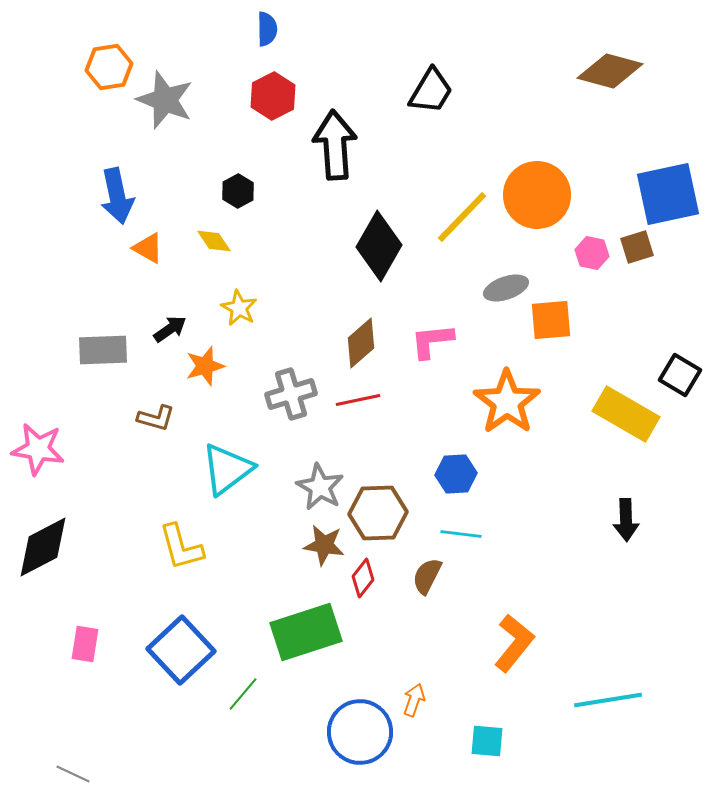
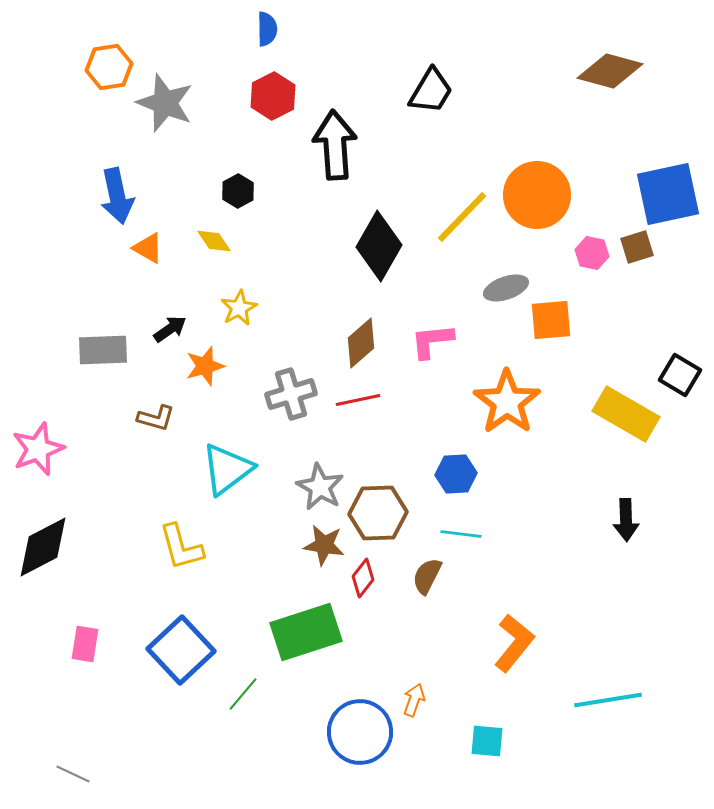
gray star at (165, 100): moved 3 px down
yellow star at (239, 308): rotated 15 degrees clockwise
pink star at (38, 449): rotated 30 degrees counterclockwise
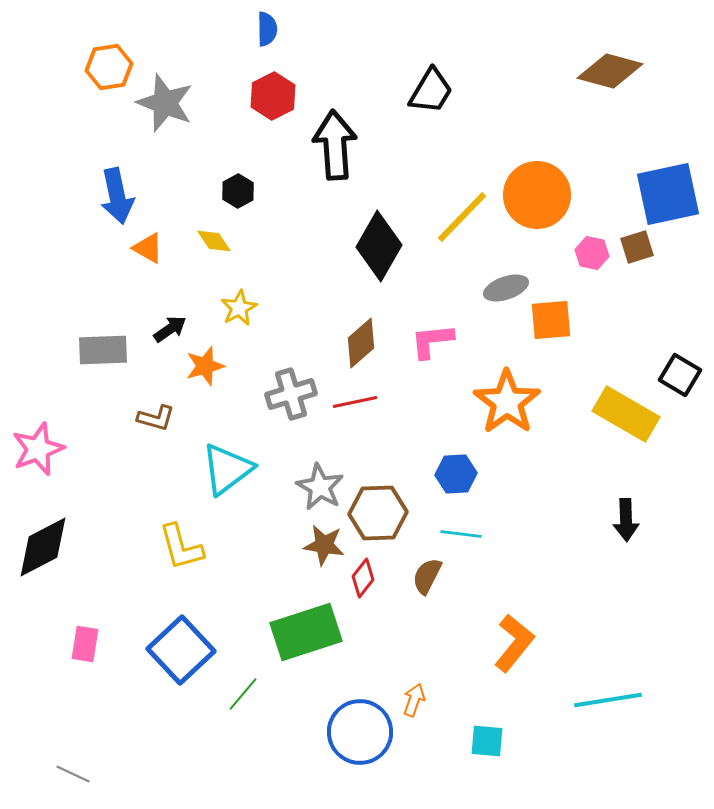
red line at (358, 400): moved 3 px left, 2 px down
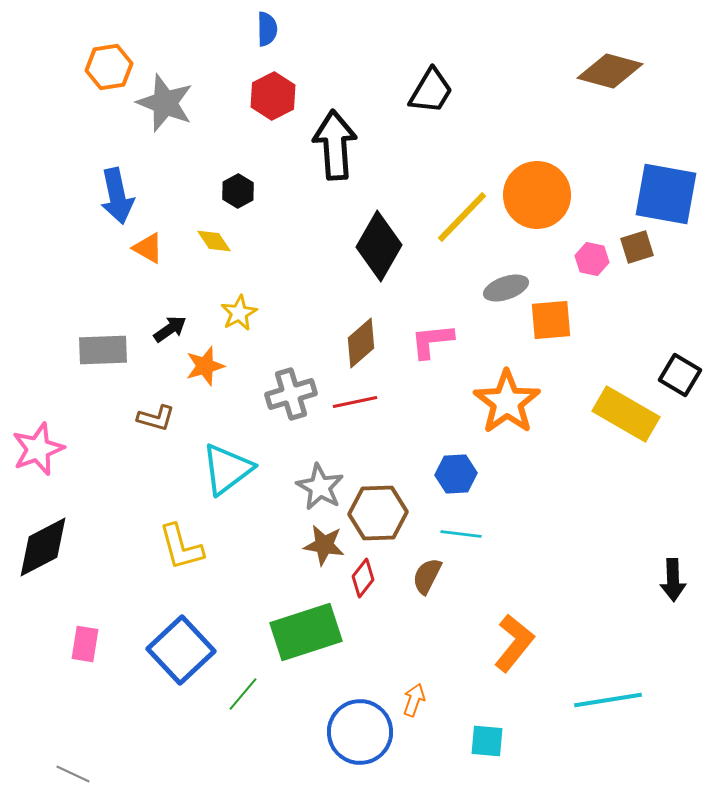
blue square at (668, 194): moved 2 px left; rotated 22 degrees clockwise
pink hexagon at (592, 253): moved 6 px down
yellow star at (239, 308): moved 5 px down
black arrow at (626, 520): moved 47 px right, 60 px down
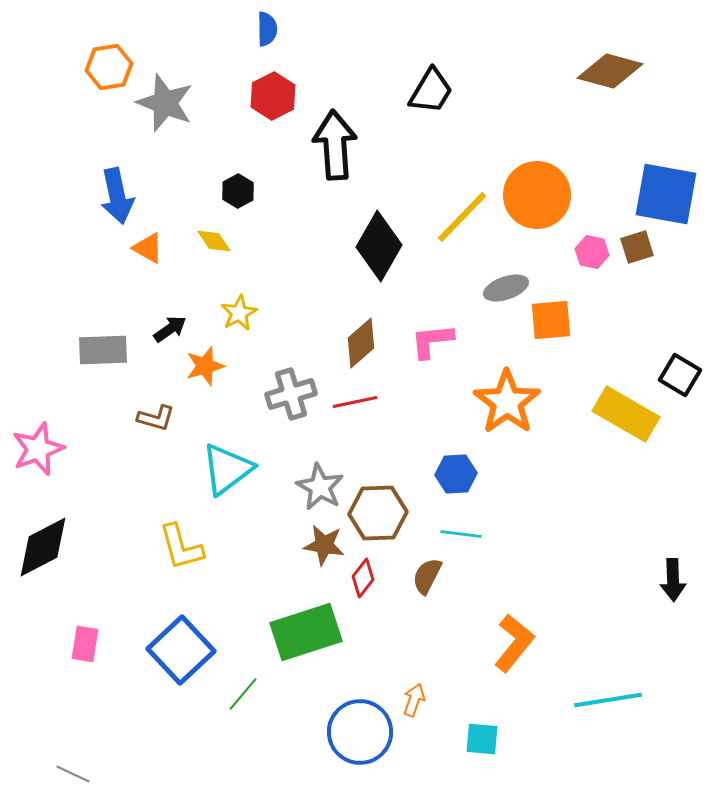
pink hexagon at (592, 259): moved 7 px up
cyan square at (487, 741): moved 5 px left, 2 px up
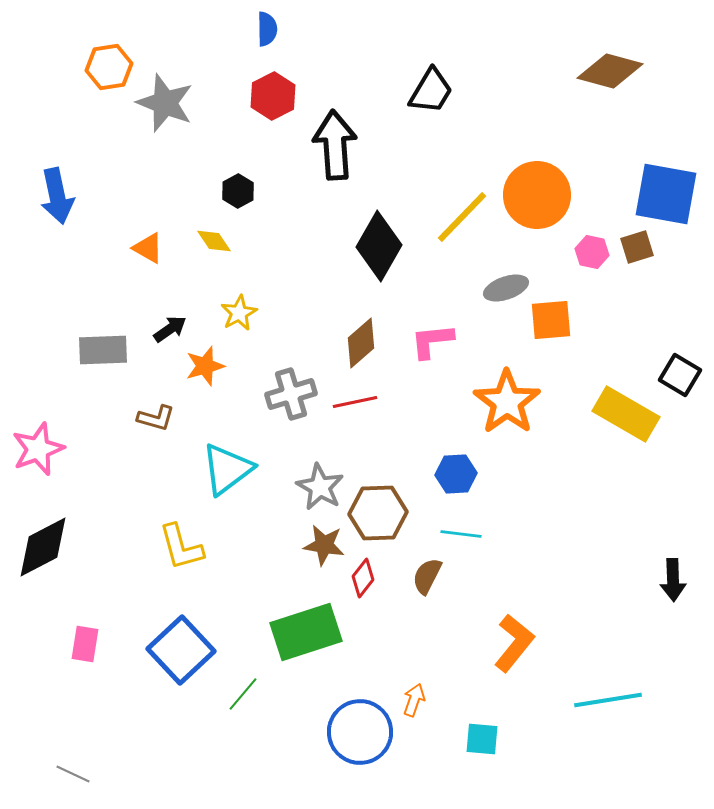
blue arrow at (117, 196): moved 60 px left
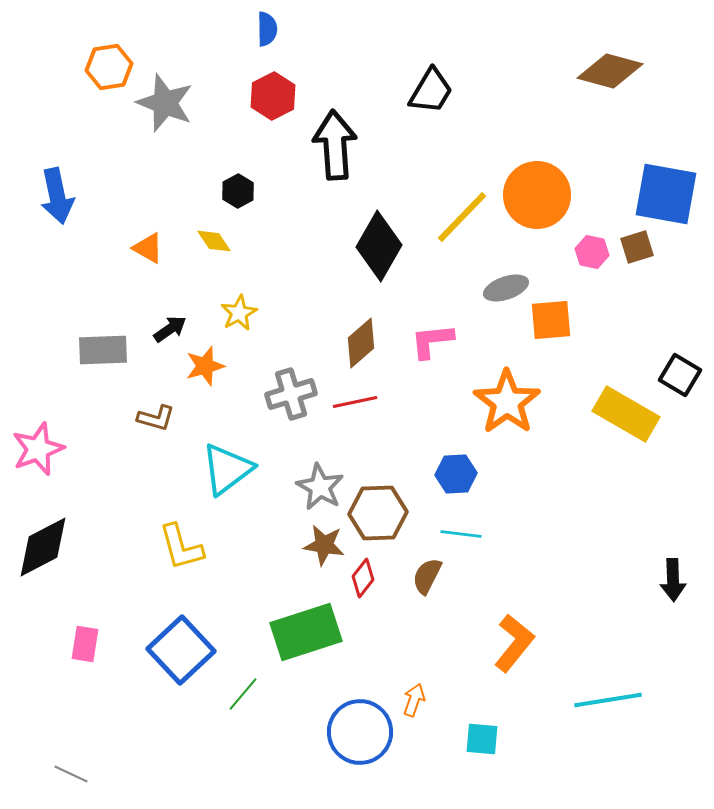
gray line at (73, 774): moved 2 px left
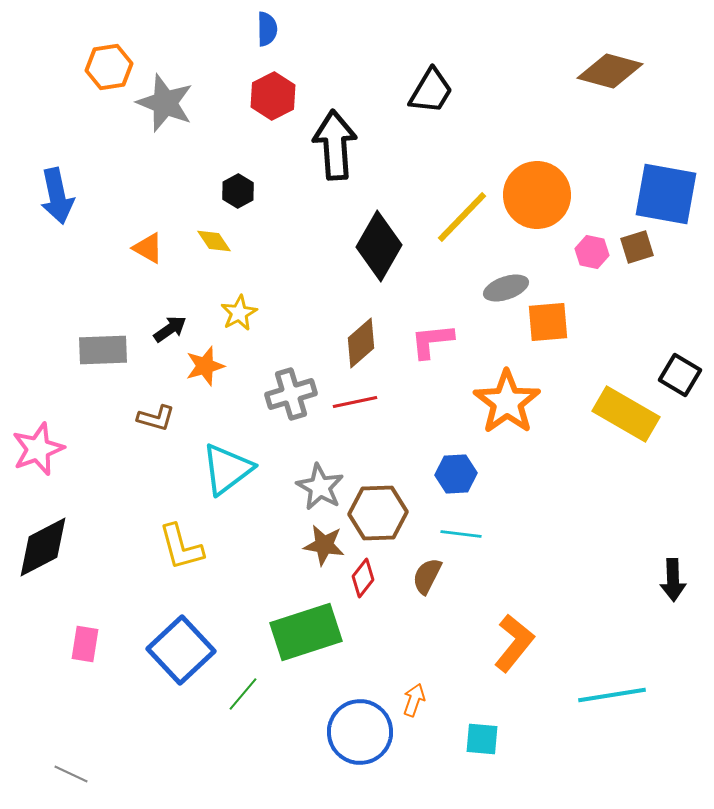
orange square at (551, 320): moved 3 px left, 2 px down
cyan line at (608, 700): moved 4 px right, 5 px up
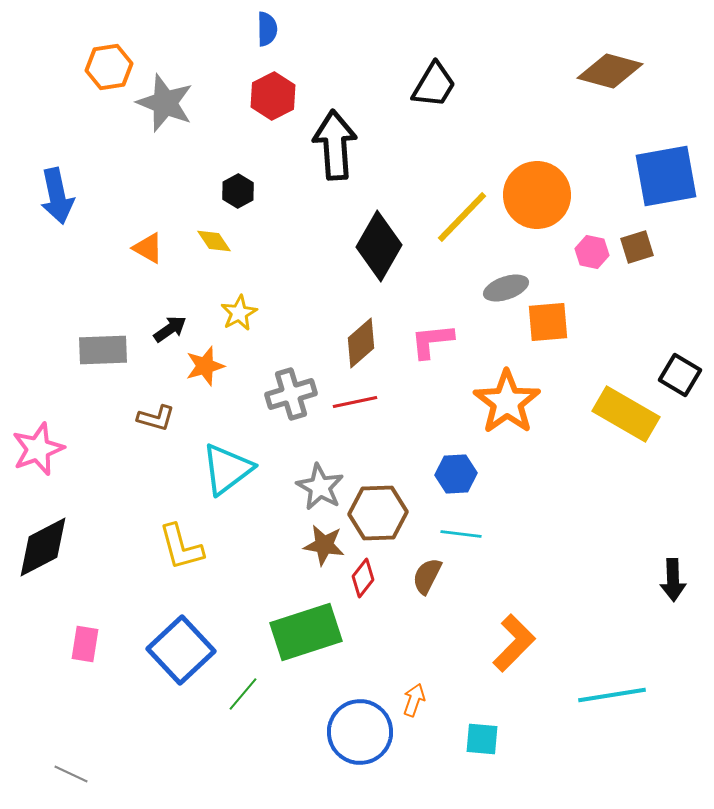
black trapezoid at (431, 91): moved 3 px right, 6 px up
blue square at (666, 194): moved 18 px up; rotated 20 degrees counterclockwise
orange L-shape at (514, 643): rotated 6 degrees clockwise
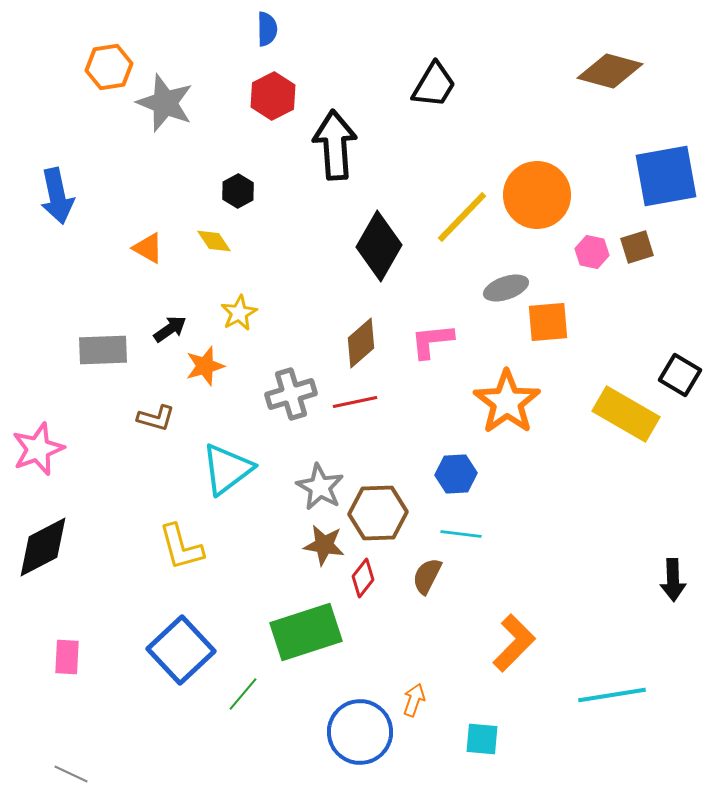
pink rectangle at (85, 644): moved 18 px left, 13 px down; rotated 6 degrees counterclockwise
